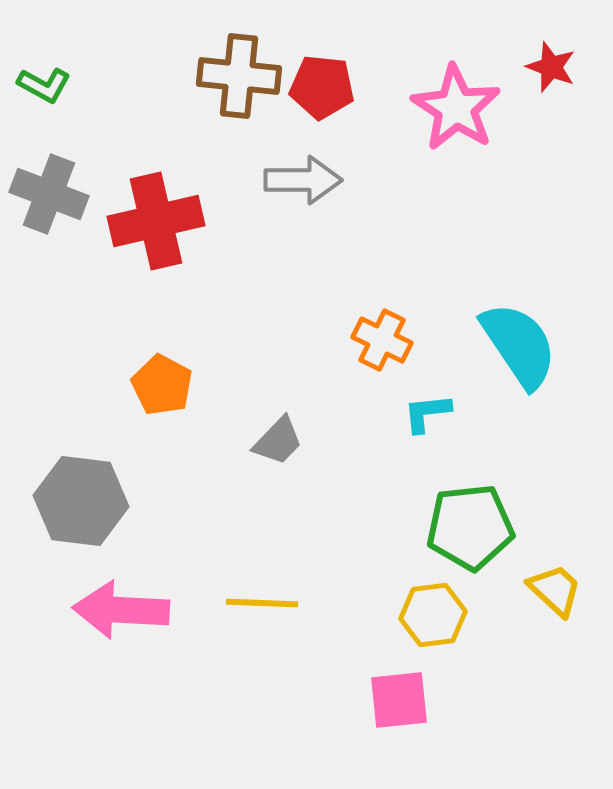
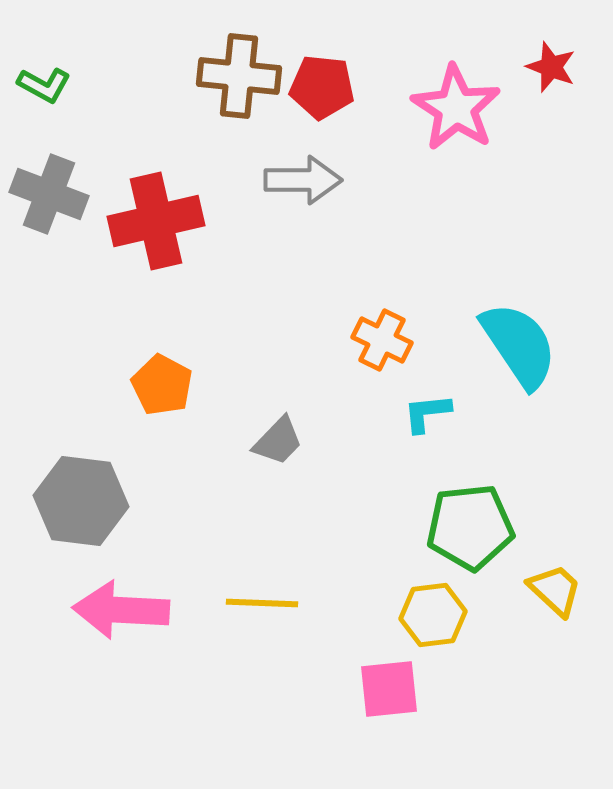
pink square: moved 10 px left, 11 px up
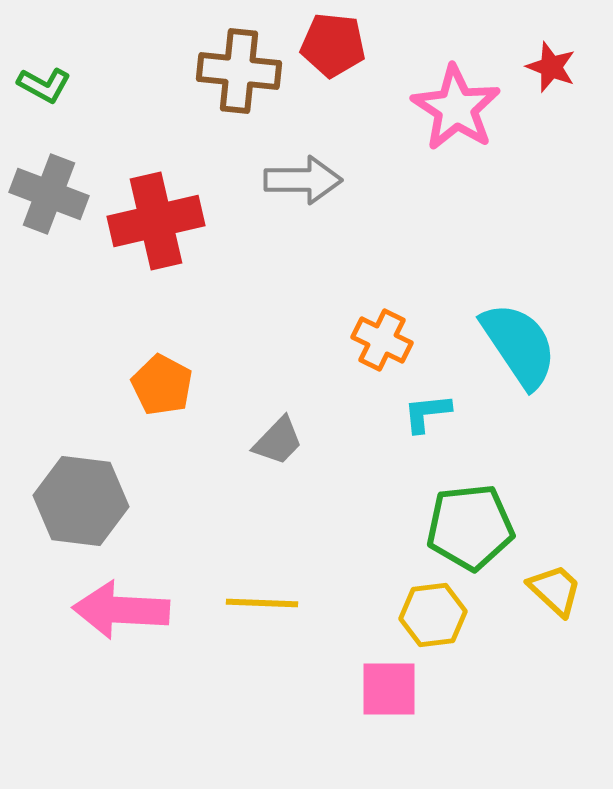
brown cross: moved 5 px up
red pentagon: moved 11 px right, 42 px up
pink square: rotated 6 degrees clockwise
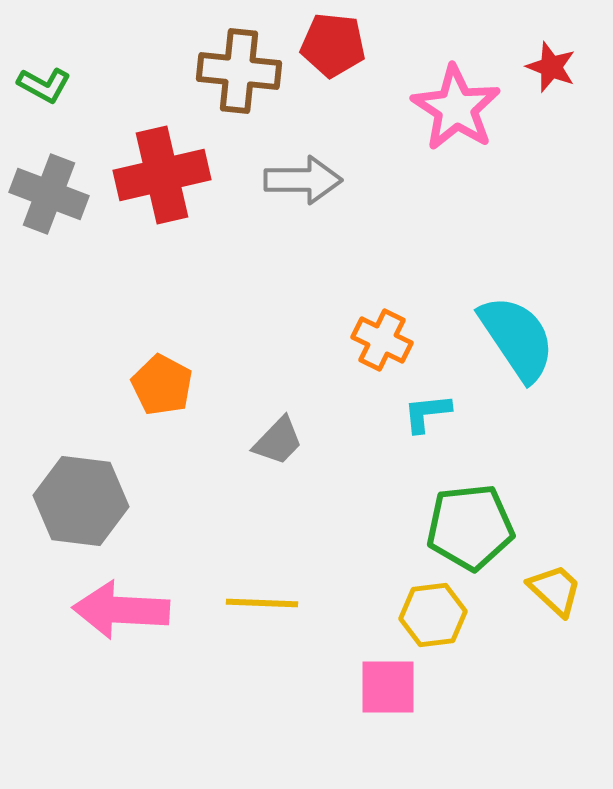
red cross: moved 6 px right, 46 px up
cyan semicircle: moved 2 px left, 7 px up
pink square: moved 1 px left, 2 px up
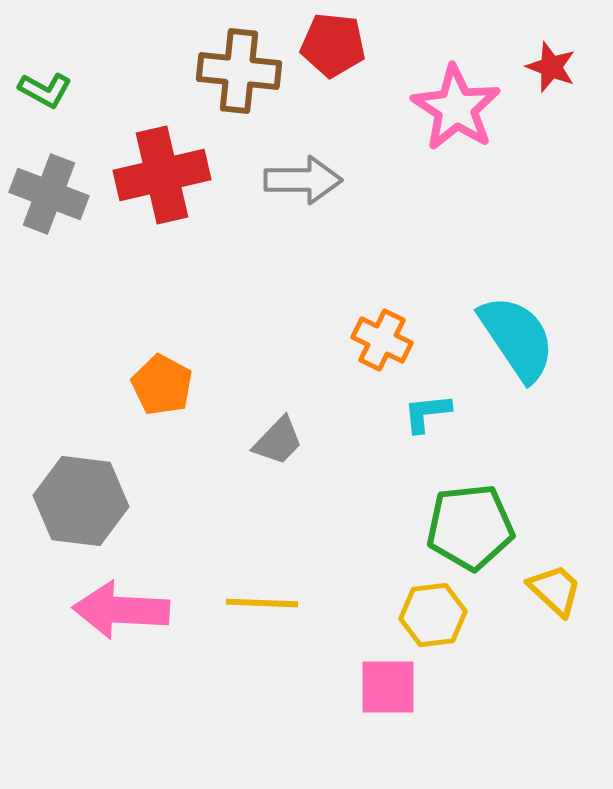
green L-shape: moved 1 px right, 5 px down
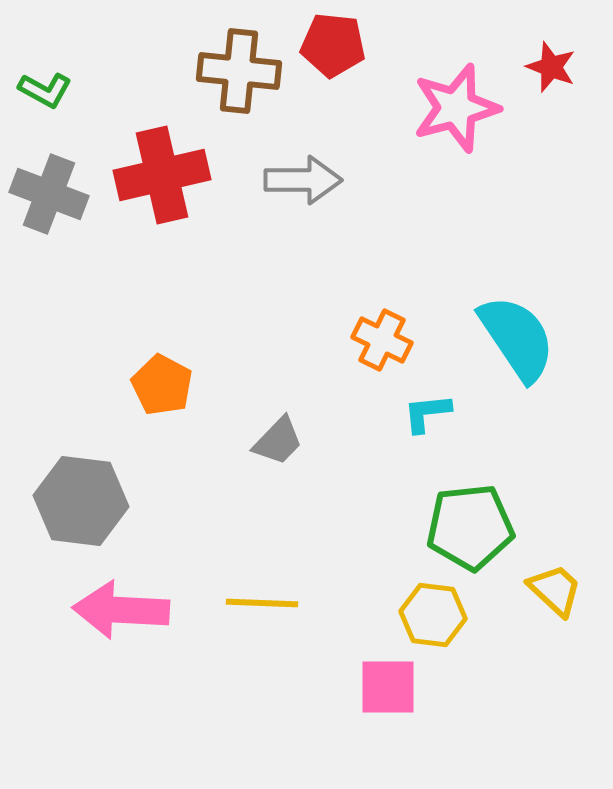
pink star: rotated 24 degrees clockwise
yellow hexagon: rotated 14 degrees clockwise
